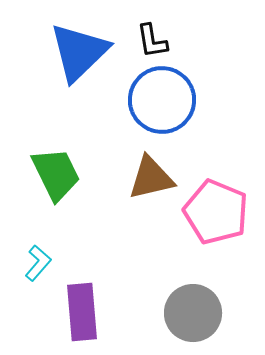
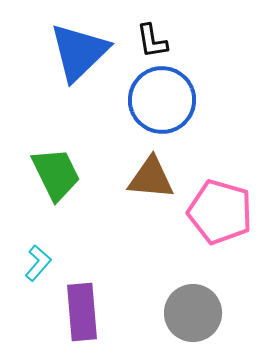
brown triangle: rotated 18 degrees clockwise
pink pentagon: moved 4 px right; rotated 6 degrees counterclockwise
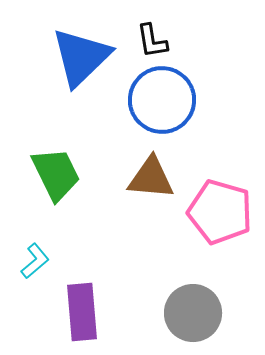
blue triangle: moved 2 px right, 5 px down
cyan L-shape: moved 3 px left, 2 px up; rotated 9 degrees clockwise
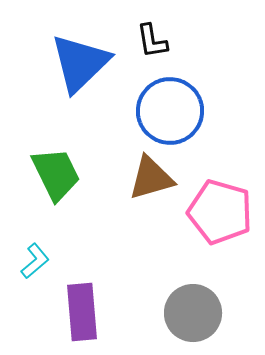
blue triangle: moved 1 px left, 6 px down
blue circle: moved 8 px right, 11 px down
brown triangle: rotated 21 degrees counterclockwise
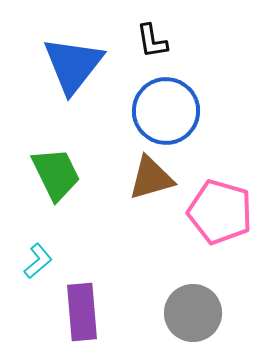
blue triangle: moved 7 px left, 2 px down; rotated 8 degrees counterclockwise
blue circle: moved 4 px left
cyan L-shape: moved 3 px right
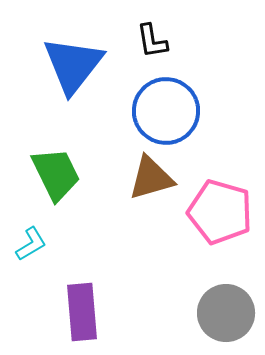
cyan L-shape: moved 7 px left, 17 px up; rotated 9 degrees clockwise
gray circle: moved 33 px right
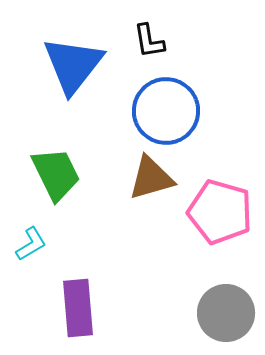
black L-shape: moved 3 px left
purple rectangle: moved 4 px left, 4 px up
